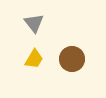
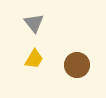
brown circle: moved 5 px right, 6 px down
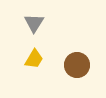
gray triangle: rotated 10 degrees clockwise
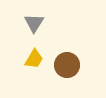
brown circle: moved 10 px left
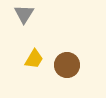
gray triangle: moved 10 px left, 9 px up
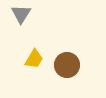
gray triangle: moved 3 px left
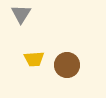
yellow trapezoid: rotated 55 degrees clockwise
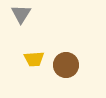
brown circle: moved 1 px left
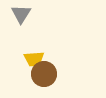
brown circle: moved 22 px left, 9 px down
